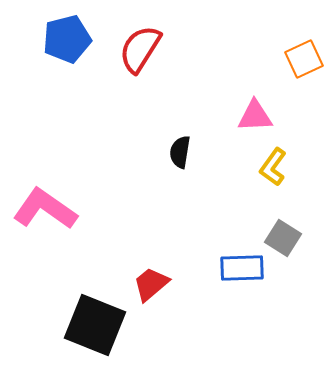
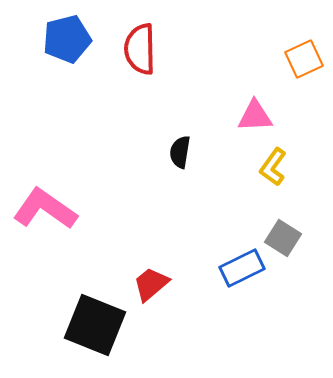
red semicircle: rotated 33 degrees counterclockwise
blue rectangle: rotated 24 degrees counterclockwise
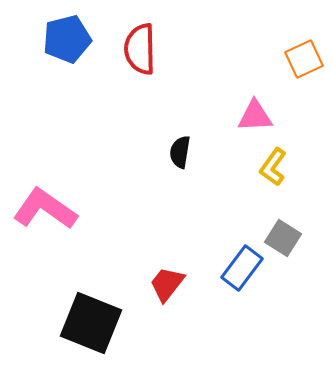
blue rectangle: rotated 27 degrees counterclockwise
red trapezoid: moved 16 px right; rotated 12 degrees counterclockwise
black square: moved 4 px left, 2 px up
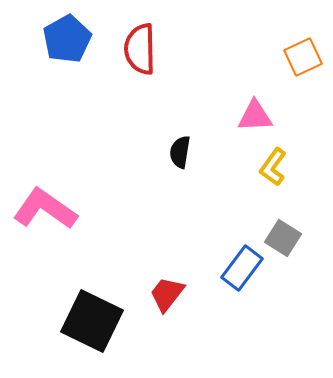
blue pentagon: rotated 15 degrees counterclockwise
orange square: moved 1 px left, 2 px up
red trapezoid: moved 10 px down
black square: moved 1 px right, 2 px up; rotated 4 degrees clockwise
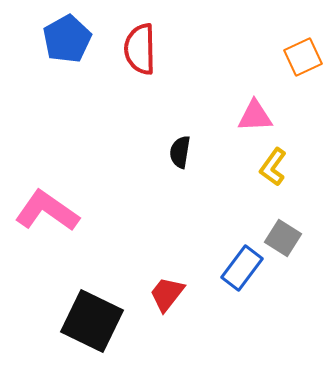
pink L-shape: moved 2 px right, 2 px down
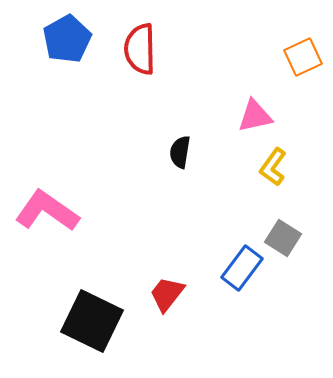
pink triangle: rotated 9 degrees counterclockwise
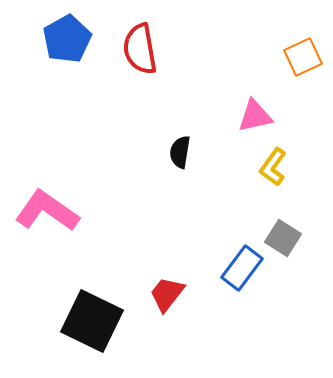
red semicircle: rotated 9 degrees counterclockwise
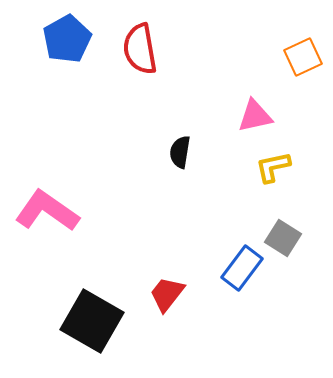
yellow L-shape: rotated 42 degrees clockwise
black square: rotated 4 degrees clockwise
